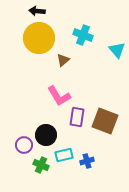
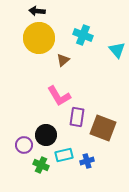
brown square: moved 2 px left, 7 px down
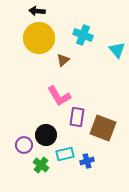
cyan rectangle: moved 1 px right, 1 px up
green cross: rotated 14 degrees clockwise
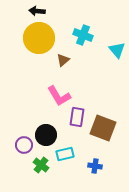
blue cross: moved 8 px right, 5 px down; rotated 24 degrees clockwise
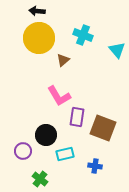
purple circle: moved 1 px left, 6 px down
green cross: moved 1 px left, 14 px down
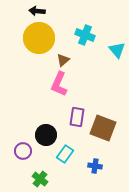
cyan cross: moved 2 px right
pink L-shape: moved 12 px up; rotated 55 degrees clockwise
cyan rectangle: rotated 42 degrees counterclockwise
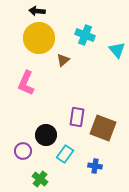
pink L-shape: moved 33 px left, 1 px up
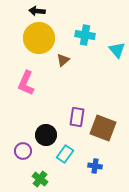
cyan cross: rotated 12 degrees counterclockwise
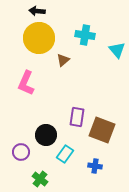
brown square: moved 1 px left, 2 px down
purple circle: moved 2 px left, 1 px down
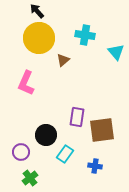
black arrow: rotated 42 degrees clockwise
cyan triangle: moved 1 px left, 2 px down
brown square: rotated 28 degrees counterclockwise
green cross: moved 10 px left, 1 px up; rotated 14 degrees clockwise
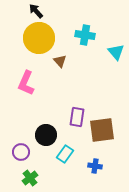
black arrow: moved 1 px left
brown triangle: moved 3 px left, 1 px down; rotated 32 degrees counterclockwise
